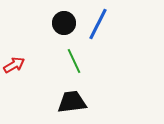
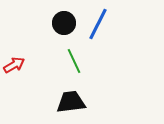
black trapezoid: moved 1 px left
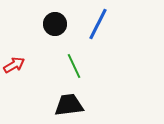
black circle: moved 9 px left, 1 px down
green line: moved 5 px down
black trapezoid: moved 2 px left, 3 px down
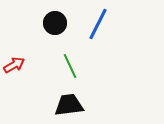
black circle: moved 1 px up
green line: moved 4 px left
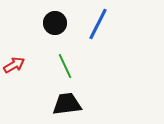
green line: moved 5 px left
black trapezoid: moved 2 px left, 1 px up
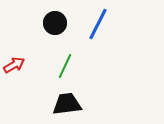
green line: rotated 50 degrees clockwise
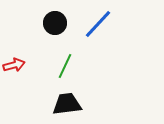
blue line: rotated 16 degrees clockwise
red arrow: rotated 15 degrees clockwise
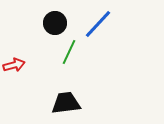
green line: moved 4 px right, 14 px up
black trapezoid: moved 1 px left, 1 px up
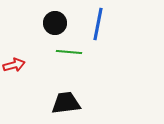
blue line: rotated 32 degrees counterclockwise
green line: rotated 70 degrees clockwise
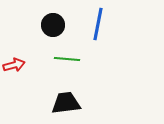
black circle: moved 2 px left, 2 px down
green line: moved 2 px left, 7 px down
